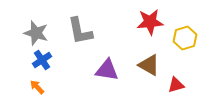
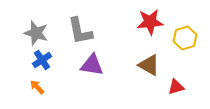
purple triangle: moved 15 px left, 5 px up
red triangle: moved 2 px down
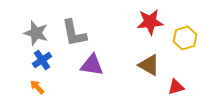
gray L-shape: moved 6 px left, 2 px down
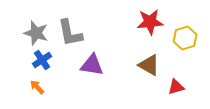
gray L-shape: moved 4 px left
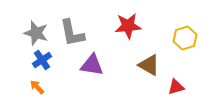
red star: moved 22 px left, 4 px down
gray L-shape: moved 2 px right
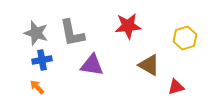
blue cross: rotated 24 degrees clockwise
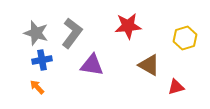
gray L-shape: rotated 132 degrees counterclockwise
